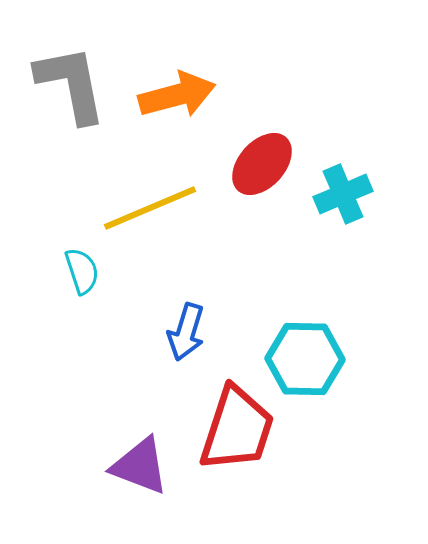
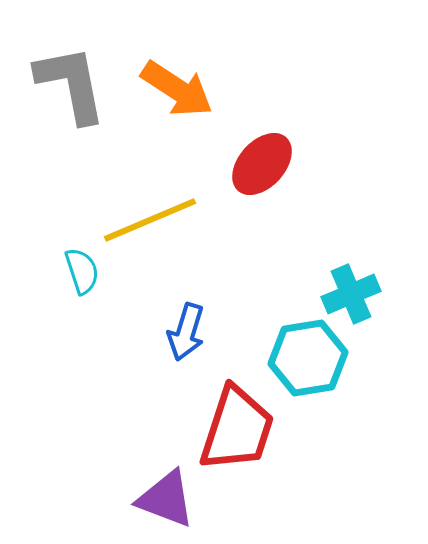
orange arrow: moved 6 px up; rotated 48 degrees clockwise
cyan cross: moved 8 px right, 100 px down
yellow line: moved 12 px down
cyan hexagon: moved 3 px right, 1 px up; rotated 10 degrees counterclockwise
purple triangle: moved 26 px right, 33 px down
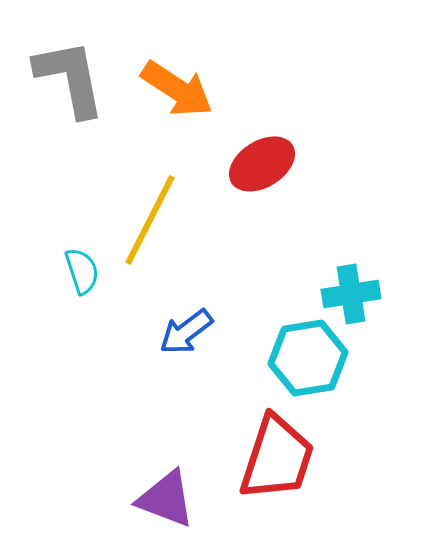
gray L-shape: moved 1 px left, 6 px up
red ellipse: rotated 16 degrees clockwise
yellow line: rotated 40 degrees counterclockwise
cyan cross: rotated 14 degrees clockwise
blue arrow: rotated 36 degrees clockwise
red trapezoid: moved 40 px right, 29 px down
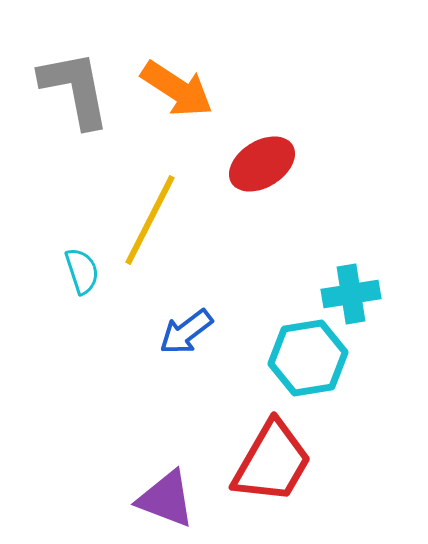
gray L-shape: moved 5 px right, 11 px down
red trapezoid: moved 5 px left, 4 px down; rotated 12 degrees clockwise
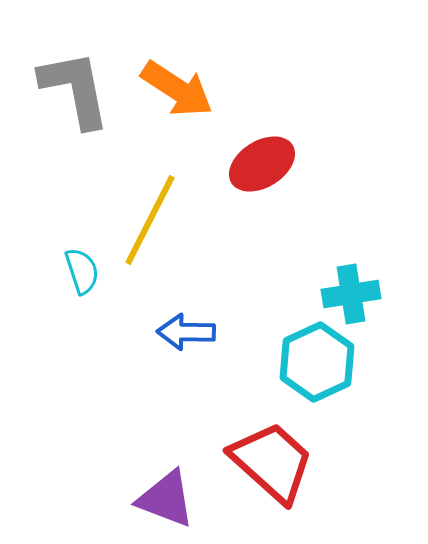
blue arrow: rotated 38 degrees clockwise
cyan hexagon: moved 9 px right, 4 px down; rotated 16 degrees counterclockwise
red trapezoid: rotated 78 degrees counterclockwise
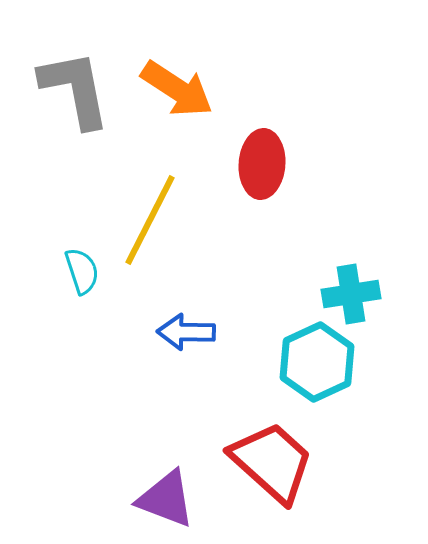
red ellipse: rotated 54 degrees counterclockwise
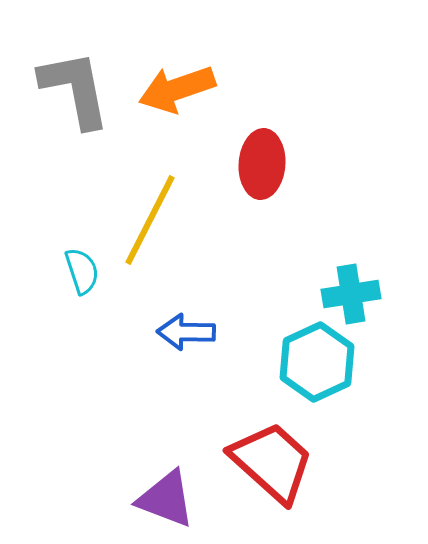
orange arrow: rotated 128 degrees clockwise
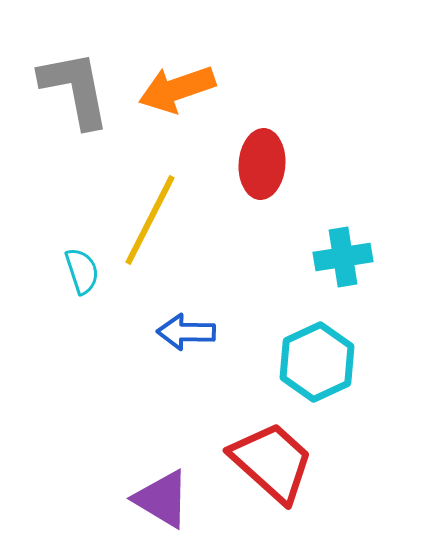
cyan cross: moved 8 px left, 37 px up
purple triangle: moved 4 px left; rotated 10 degrees clockwise
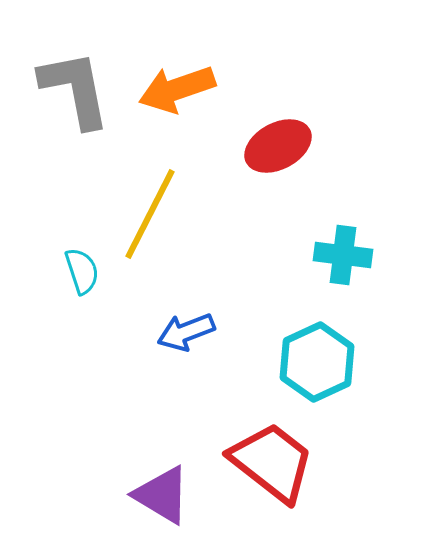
red ellipse: moved 16 px right, 18 px up; rotated 58 degrees clockwise
yellow line: moved 6 px up
cyan cross: moved 2 px up; rotated 16 degrees clockwise
blue arrow: rotated 22 degrees counterclockwise
red trapezoid: rotated 4 degrees counterclockwise
purple triangle: moved 4 px up
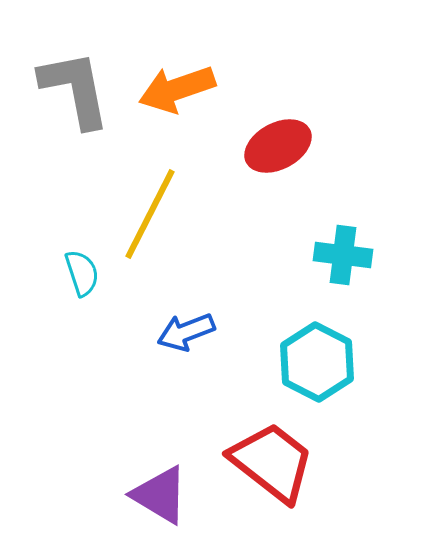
cyan semicircle: moved 2 px down
cyan hexagon: rotated 8 degrees counterclockwise
purple triangle: moved 2 px left
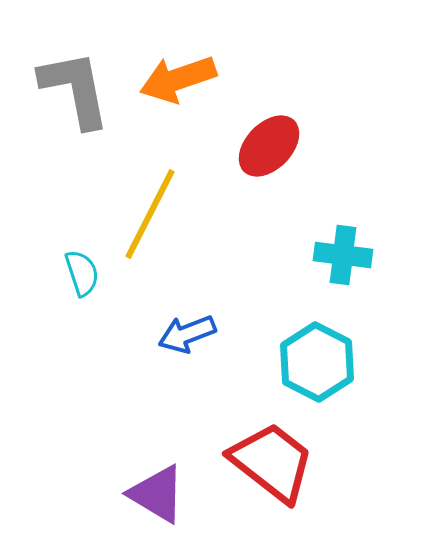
orange arrow: moved 1 px right, 10 px up
red ellipse: moved 9 px left; rotated 18 degrees counterclockwise
blue arrow: moved 1 px right, 2 px down
purple triangle: moved 3 px left, 1 px up
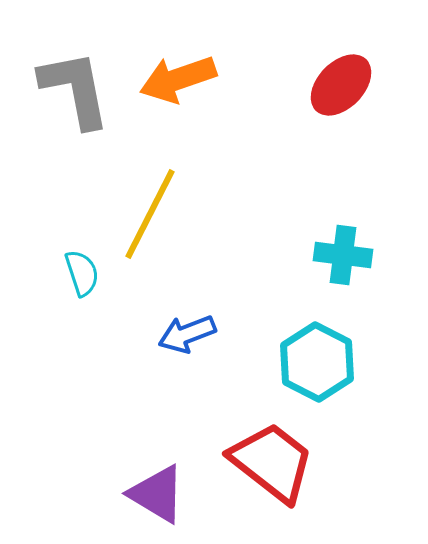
red ellipse: moved 72 px right, 61 px up
